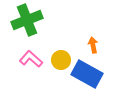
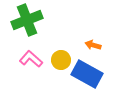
orange arrow: rotated 63 degrees counterclockwise
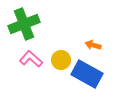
green cross: moved 3 px left, 4 px down
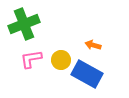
pink L-shape: rotated 50 degrees counterclockwise
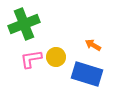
orange arrow: rotated 14 degrees clockwise
yellow circle: moved 5 px left, 3 px up
blue rectangle: rotated 12 degrees counterclockwise
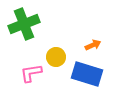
orange arrow: rotated 126 degrees clockwise
pink L-shape: moved 14 px down
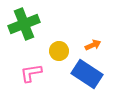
yellow circle: moved 3 px right, 6 px up
blue rectangle: rotated 16 degrees clockwise
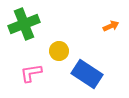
orange arrow: moved 18 px right, 19 px up
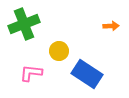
orange arrow: rotated 21 degrees clockwise
pink L-shape: rotated 15 degrees clockwise
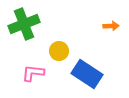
pink L-shape: moved 2 px right
